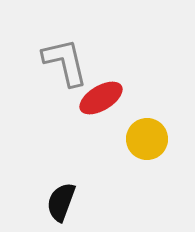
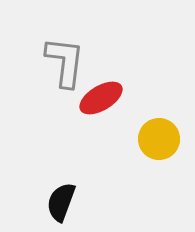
gray L-shape: rotated 20 degrees clockwise
yellow circle: moved 12 px right
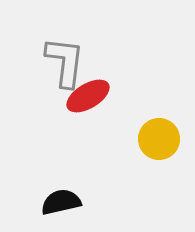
red ellipse: moved 13 px left, 2 px up
black semicircle: rotated 57 degrees clockwise
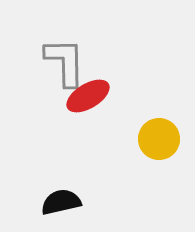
gray L-shape: rotated 8 degrees counterclockwise
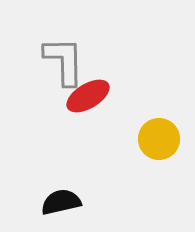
gray L-shape: moved 1 px left, 1 px up
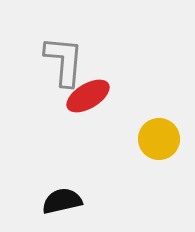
gray L-shape: rotated 6 degrees clockwise
black semicircle: moved 1 px right, 1 px up
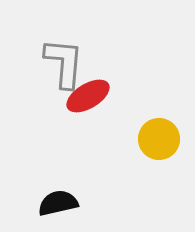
gray L-shape: moved 2 px down
black semicircle: moved 4 px left, 2 px down
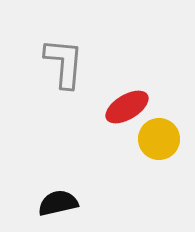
red ellipse: moved 39 px right, 11 px down
